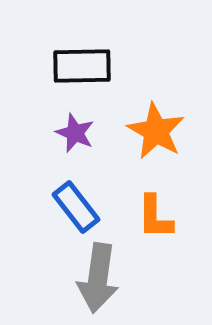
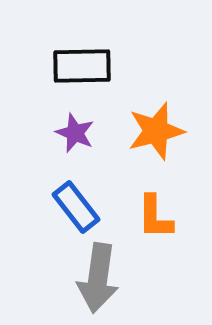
orange star: rotated 28 degrees clockwise
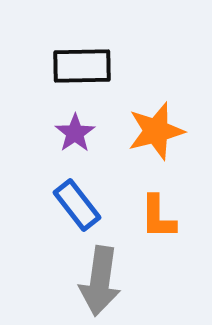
purple star: rotated 15 degrees clockwise
blue rectangle: moved 1 px right, 2 px up
orange L-shape: moved 3 px right
gray arrow: moved 2 px right, 3 px down
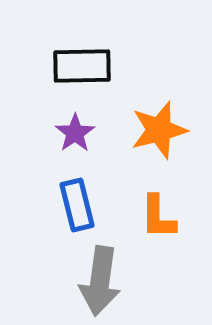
orange star: moved 3 px right, 1 px up
blue rectangle: rotated 24 degrees clockwise
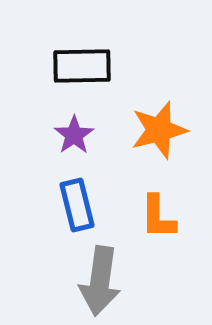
purple star: moved 1 px left, 2 px down
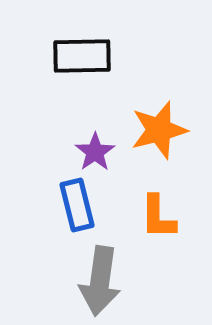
black rectangle: moved 10 px up
purple star: moved 21 px right, 17 px down
